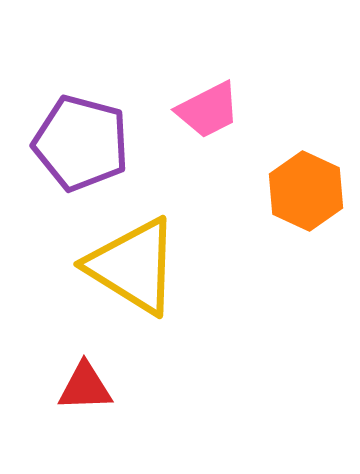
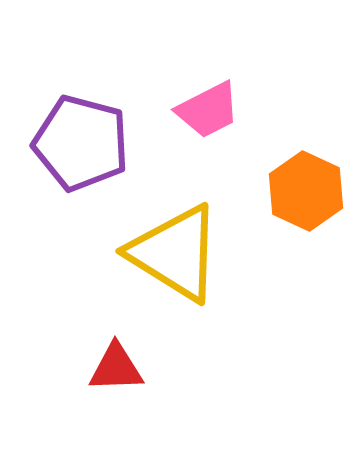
yellow triangle: moved 42 px right, 13 px up
red triangle: moved 31 px right, 19 px up
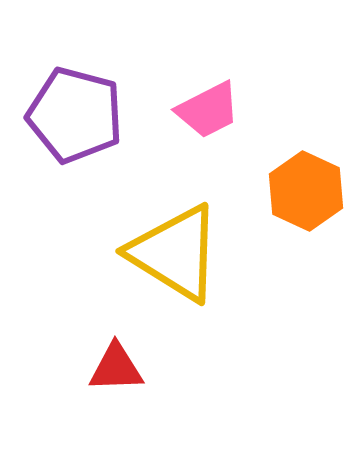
purple pentagon: moved 6 px left, 28 px up
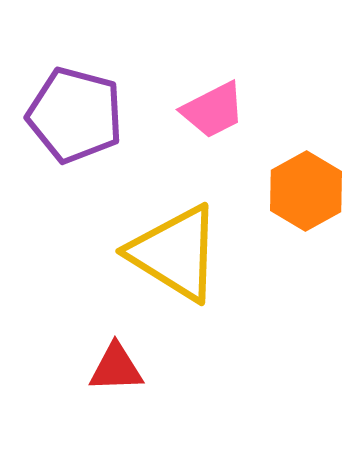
pink trapezoid: moved 5 px right
orange hexagon: rotated 6 degrees clockwise
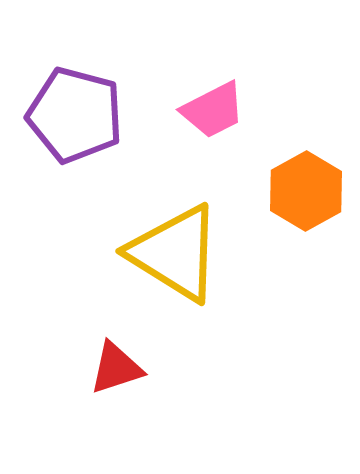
red triangle: rotated 16 degrees counterclockwise
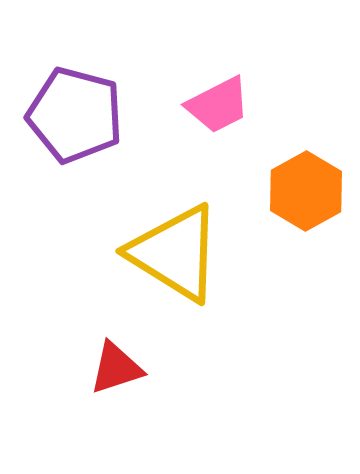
pink trapezoid: moved 5 px right, 5 px up
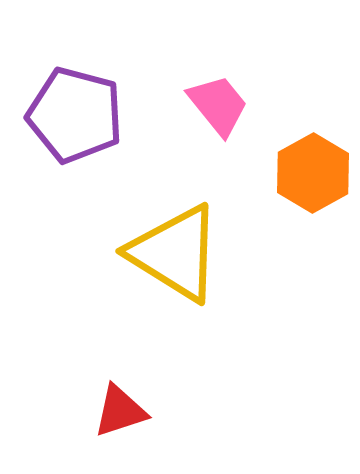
pink trapezoid: rotated 102 degrees counterclockwise
orange hexagon: moved 7 px right, 18 px up
red triangle: moved 4 px right, 43 px down
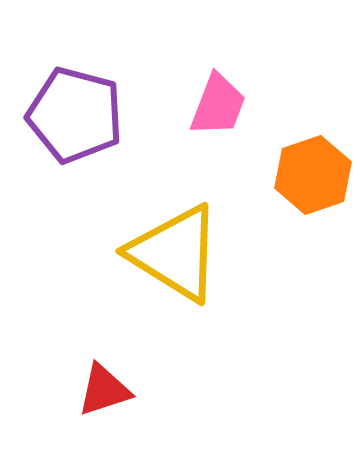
pink trapezoid: rotated 60 degrees clockwise
orange hexagon: moved 2 px down; rotated 10 degrees clockwise
red triangle: moved 16 px left, 21 px up
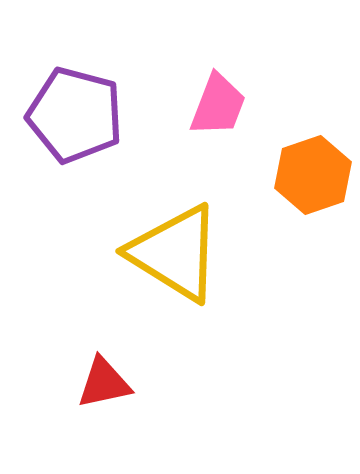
red triangle: moved 7 px up; rotated 6 degrees clockwise
